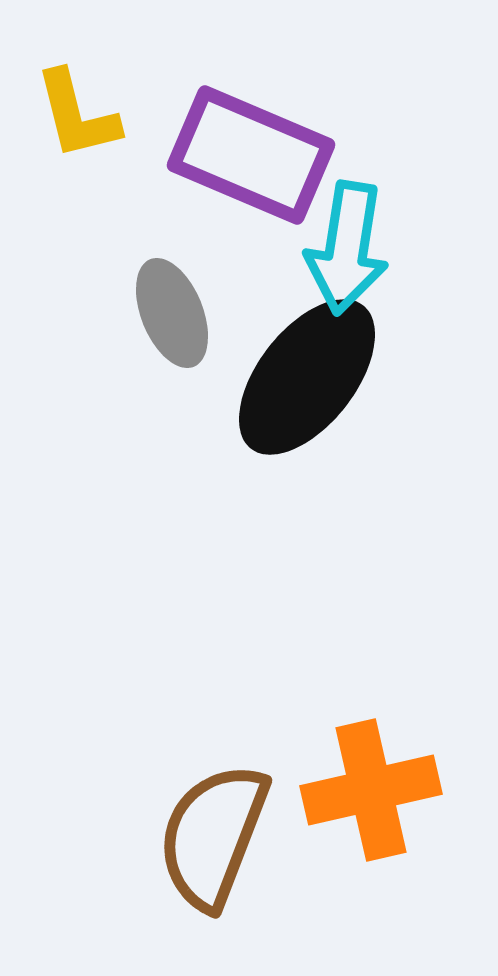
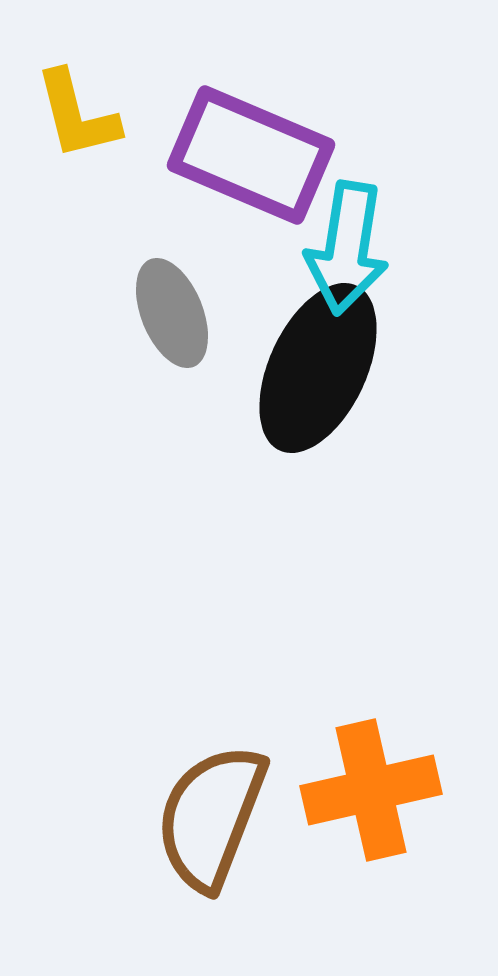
black ellipse: moved 11 px right, 9 px up; rotated 13 degrees counterclockwise
brown semicircle: moved 2 px left, 19 px up
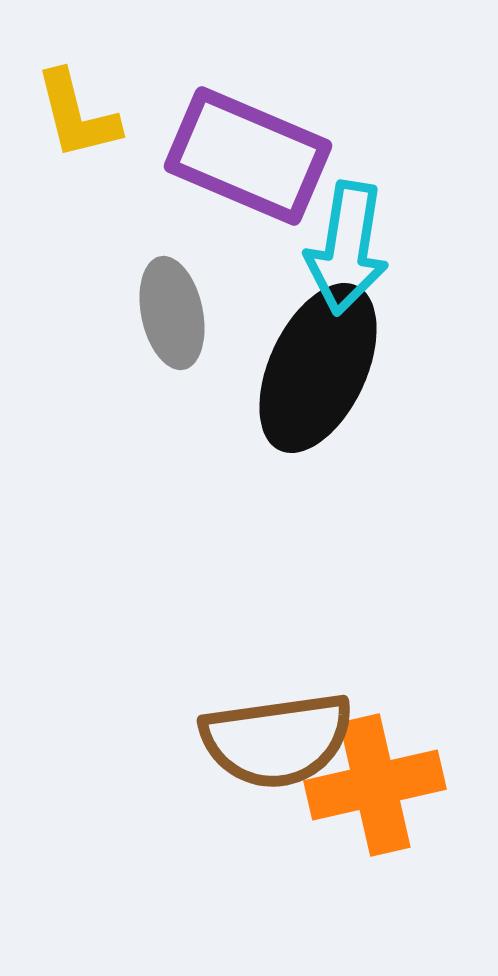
purple rectangle: moved 3 px left, 1 px down
gray ellipse: rotated 10 degrees clockwise
orange cross: moved 4 px right, 5 px up
brown semicircle: moved 66 px right, 77 px up; rotated 119 degrees counterclockwise
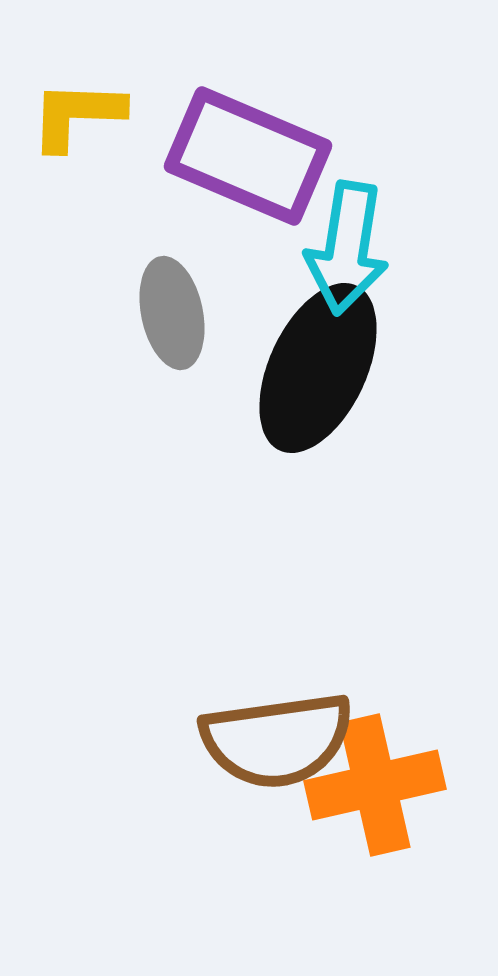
yellow L-shape: rotated 106 degrees clockwise
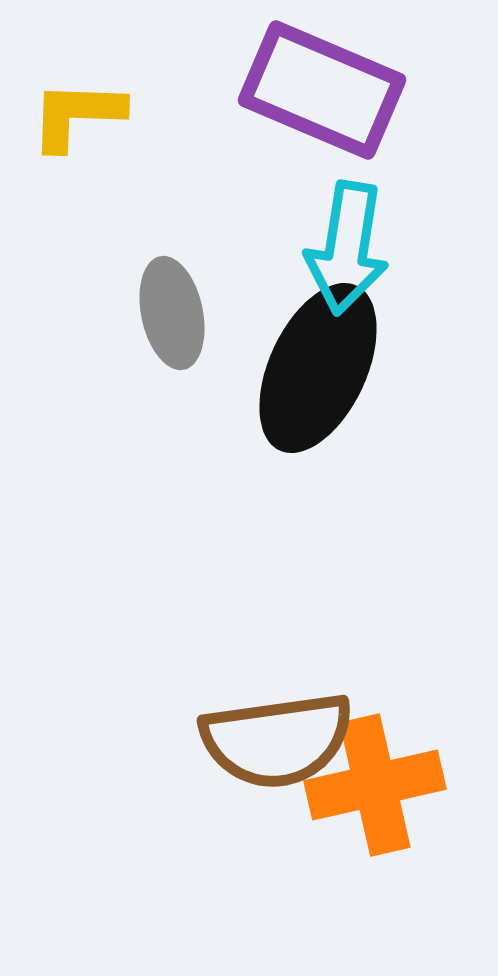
purple rectangle: moved 74 px right, 66 px up
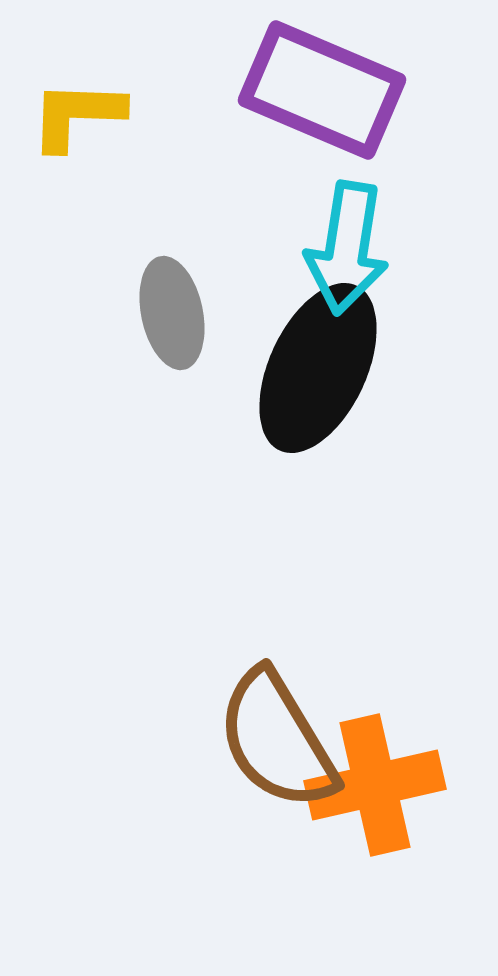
brown semicircle: rotated 67 degrees clockwise
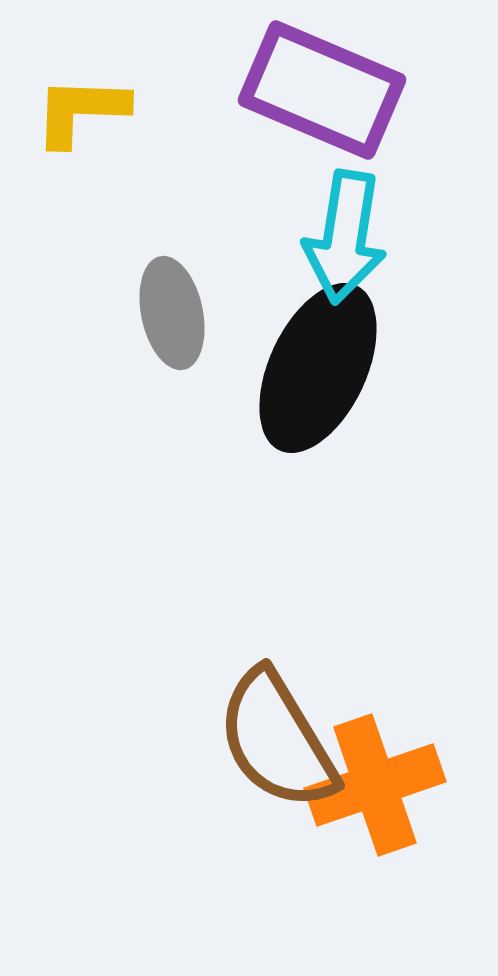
yellow L-shape: moved 4 px right, 4 px up
cyan arrow: moved 2 px left, 11 px up
orange cross: rotated 6 degrees counterclockwise
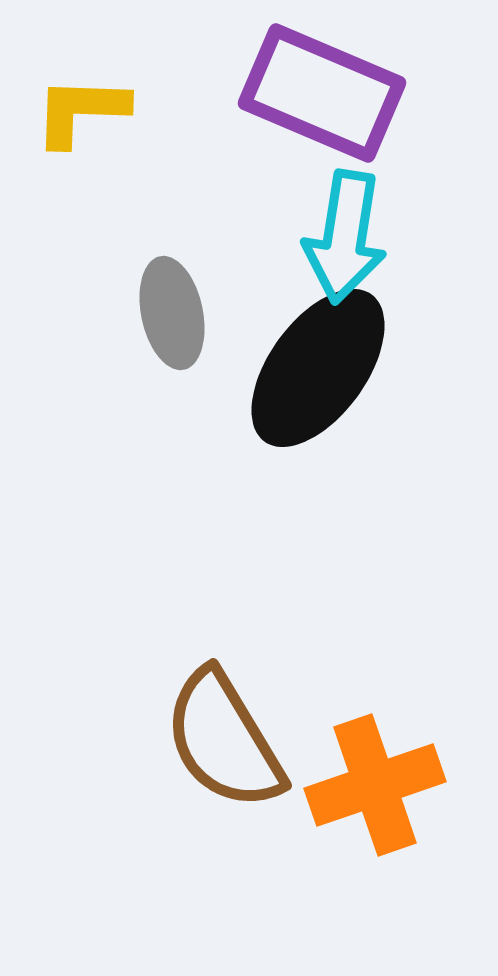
purple rectangle: moved 3 px down
black ellipse: rotated 11 degrees clockwise
brown semicircle: moved 53 px left
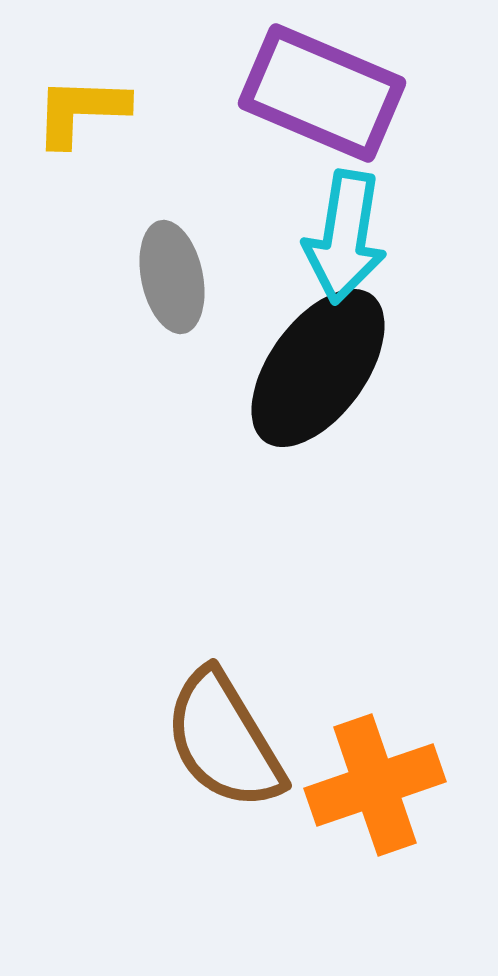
gray ellipse: moved 36 px up
